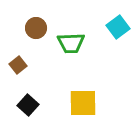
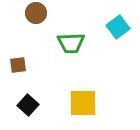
brown circle: moved 15 px up
brown square: rotated 30 degrees clockwise
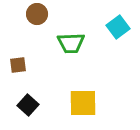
brown circle: moved 1 px right, 1 px down
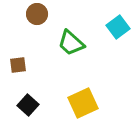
green trapezoid: rotated 44 degrees clockwise
yellow square: rotated 24 degrees counterclockwise
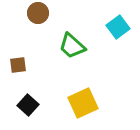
brown circle: moved 1 px right, 1 px up
green trapezoid: moved 1 px right, 3 px down
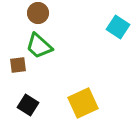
cyan square: rotated 20 degrees counterclockwise
green trapezoid: moved 33 px left
black square: rotated 10 degrees counterclockwise
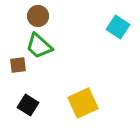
brown circle: moved 3 px down
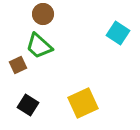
brown circle: moved 5 px right, 2 px up
cyan square: moved 6 px down
brown square: rotated 18 degrees counterclockwise
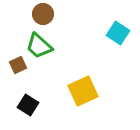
yellow square: moved 12 px up
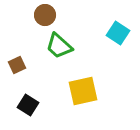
brown circle: moved 2 px right, 1 px down
green trapezoid: moved 20 px right
brown square: moved 1 px left
yellow square: rotated 12 degrees clockwise
